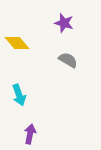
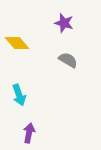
purple arrow: moved 1 px left, 1 px up
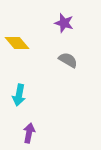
cyan arrow: rotated 30 degrees clockwise
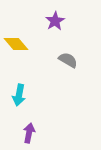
purple star: moved 9 px left, 2 px up; rotated 24 degrees clockwise
yellow diamond: moved 1 px left, 1 px down
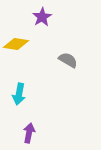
purple star: moved 13 px left, 4 px up
yellow diamond: rotated 40 degrees counterclockwise
cyan arrow: moved 1 px up
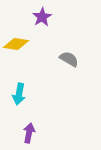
gray semicircle: moved 1 px right, 1 px up
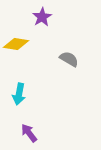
purple arrow: rotated 48 degrees counterclockwise
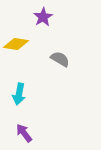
purple star: moved 1 px right
gray semicircle: moved 9 px left
purple arrow: moved 5 px left
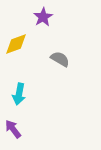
yellow diamond: rotated 30 degrees counterclockwise
purple arrow: moved 11 px left, 4 px up
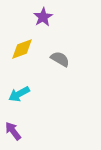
yellow diamond: moved 6 px right, 5 px down
cyan arrow: rotated 50 degrees clockwise
purple arrow: moved 2 px down
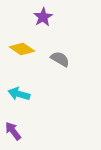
yellow diamond: rotated 55 degrees clockwise
cyan arrow: rotated 45 degrees clockwise
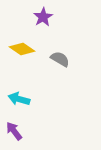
cyan arrow: moved 5 px down
purple arrow: moved 1 px right
